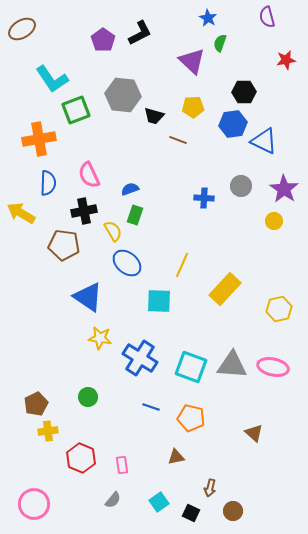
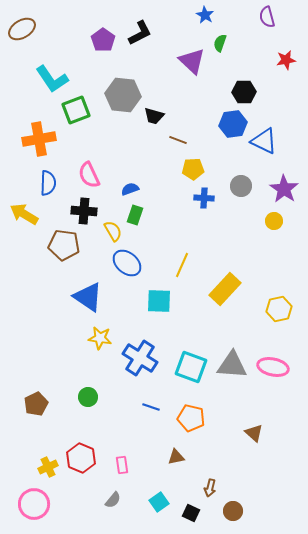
blue star at (208, 18): moved 3 px left, 3 px up
yellow pentagon at (193, 107): moved 62 px down
black cross at (84, 211): rotated 15 degrees clockwise
yellow arrow at (21, 213): moved 3 px right, 1 px down
yellow cross at (48, 431): moved 36 px down; rotated 18 degrees counterclockwise
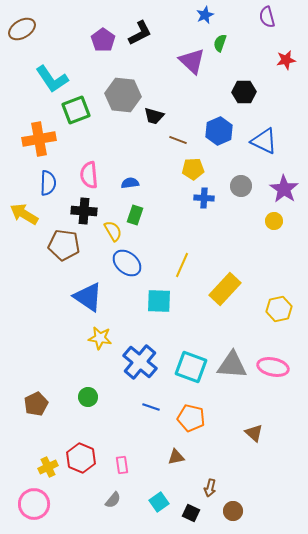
blue star at (205, 15): rotated 18 degrees clockwise
blue hexagon at (233, 124): moved 14 px left, 7 px down; rotated 16 degrees counterclockwise
pink semicircle at (89, 175): rotated 20 degrees clockwise
blue semicircle at (130, 189): moved 6 px up; rotated 12 degrees clockwise
blue cross at (140, 358): moved 4 px down; rotated 8 degrees clockwise
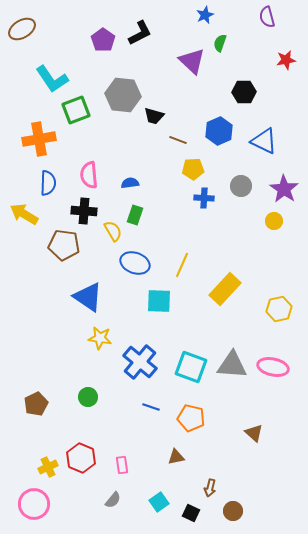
blue ellipse at (127, 263): moved 8 px right; rotated 20 degrees counterclockwise
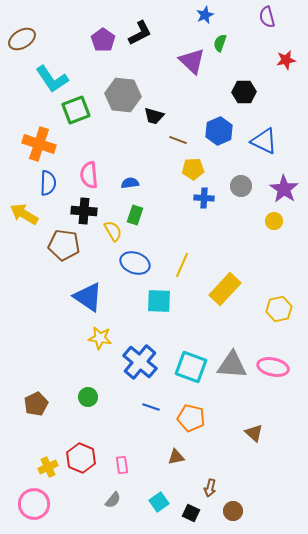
brown ellipse at (22, 29): moved 10 px down
orange cross at (39, 139): moved 5 px down; rotated 28 degrees clockwise
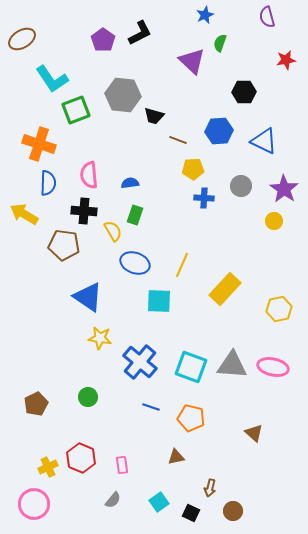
blue hexagon at (219, 131): rotated 20 degrees clockwise
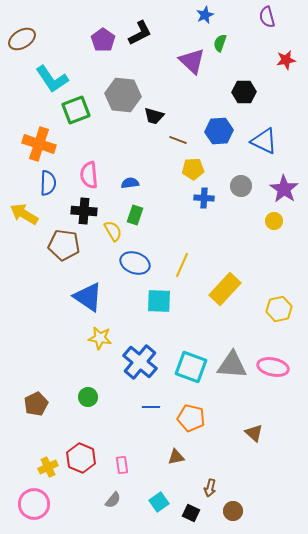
blue line at (151, 407): rotated 18 degrees counterclockwise
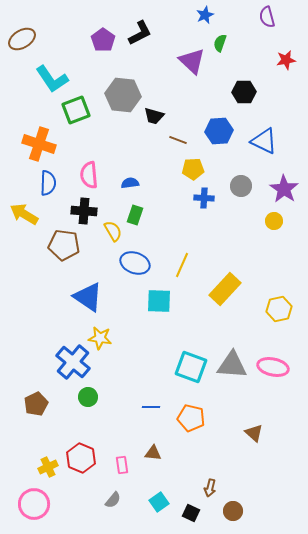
blue cross at (140, 362): moved 67 px left
brown triangle at (176, 457): moved 23 px left, 4 px up; rotated 18 degrees clockwise
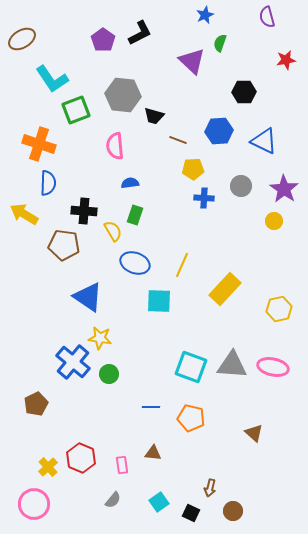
pink semicircle at (89, 175): moved 26 px right, 29 px up
green circle at (88, 397): moved 21 px right, 23 px up
yellow cross at (48, 467): rotated 18 degrees counterclockwise
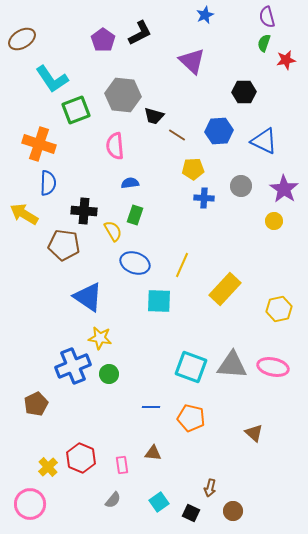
green semicircle at (220, 43): moved 44 px right
brown line at (178, 140): moved 1 px left, 5 px up; rotated 12 degrees clockwise
blue cross at (73, 362): moved 4 px down; rotated 28 degrees clockwise
pink circle at (34, 504): moved 4 px left
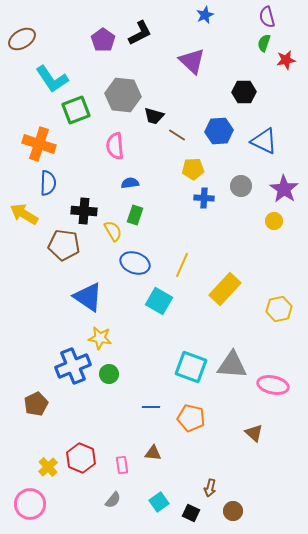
cyan square at (159, 301): rotated 28 degrees clockwise
pink ellipse at (273, 367): moved 18 px down
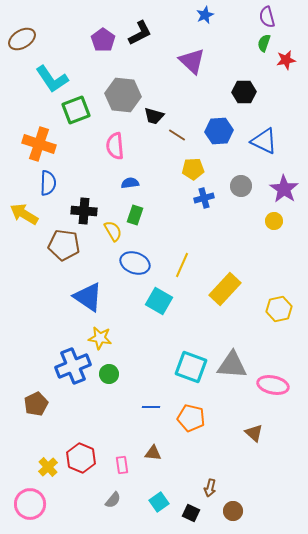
blue cross at (204, 198): rotated 18 degrees counterclockwise
